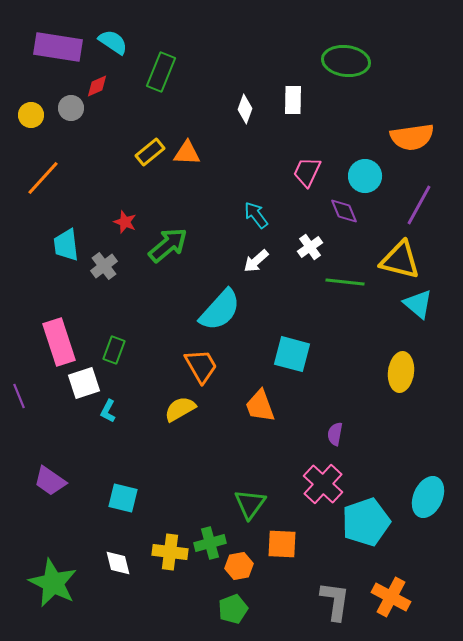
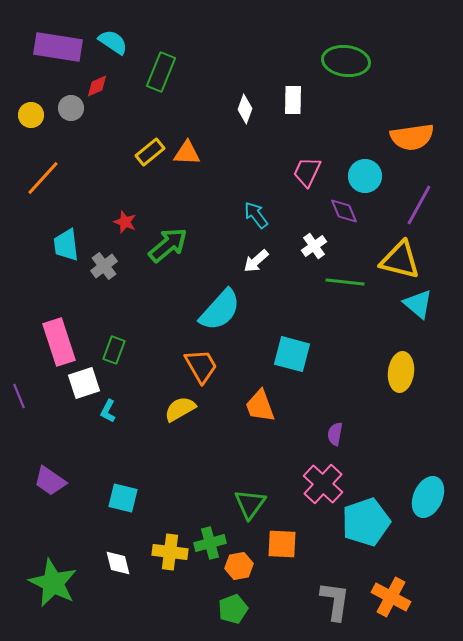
white cross at (310, 247): moved 4 px right, 1 px up
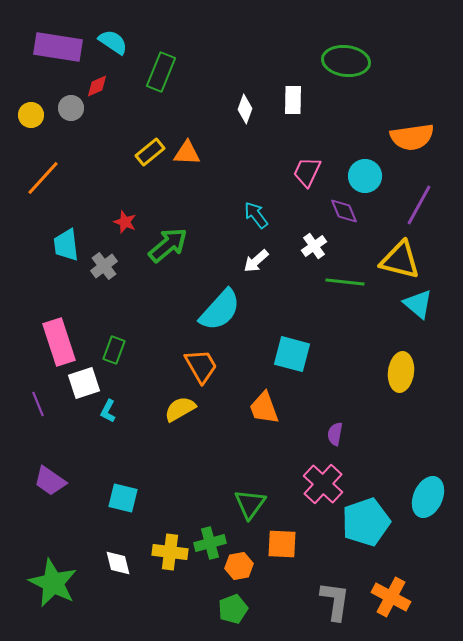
purple line at (19, 396): moved 19 px right, 8 px down
orange trapezoid at (260, 406): moved 4 px right, 2 px down
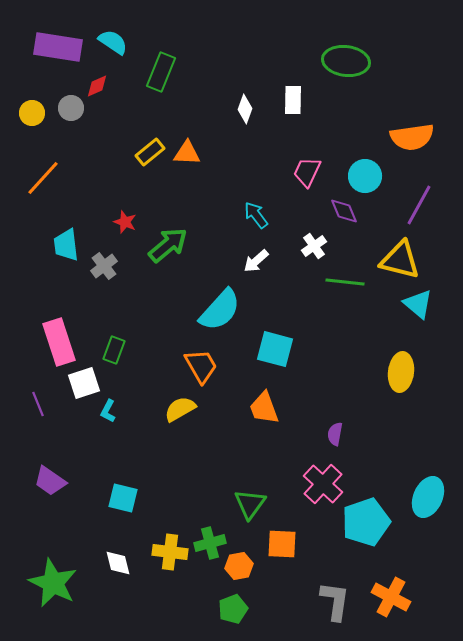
yellow circle at (31, 115): moved 1 px right, 2 px up
cyan square at (292, 354): moved 17 px left, 5 px up
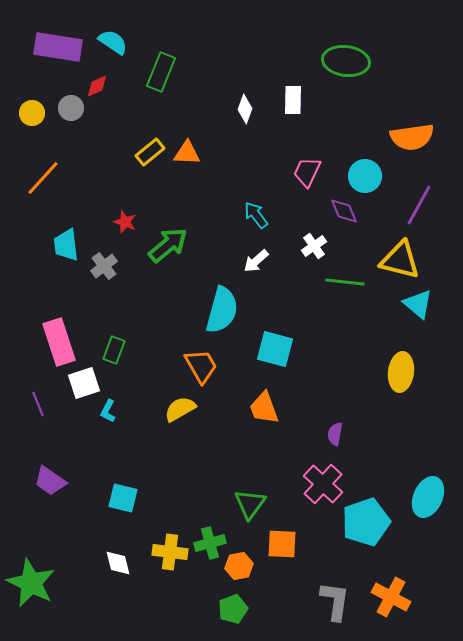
cyan semicircle at (220, 310): moved 2 px right; rotated 27 degrees counterclockwise
green star at (53, 583): moved 22 px left
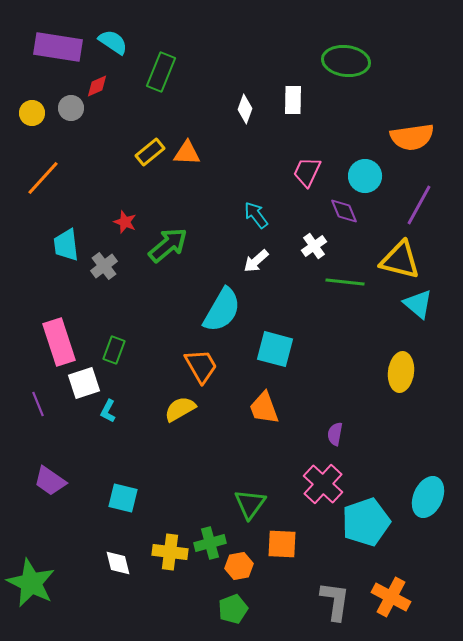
cyan semicircle at (222, 310): rotated 15 degrees clockwise
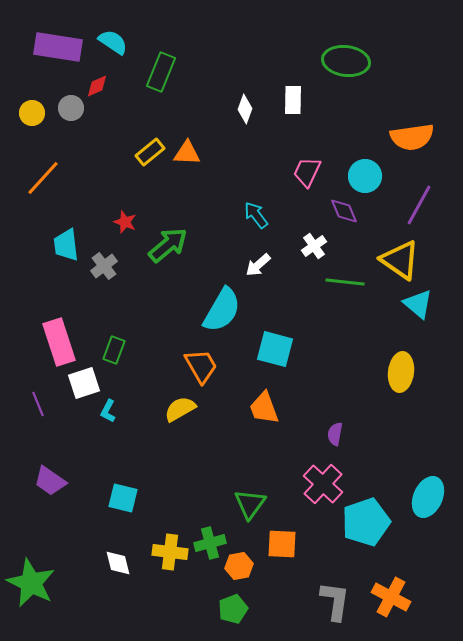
yellow triangle at (400, 260): rotated 21 degrees clockwise
white arrow at (256, 261): moved 2 px right, 4 px down
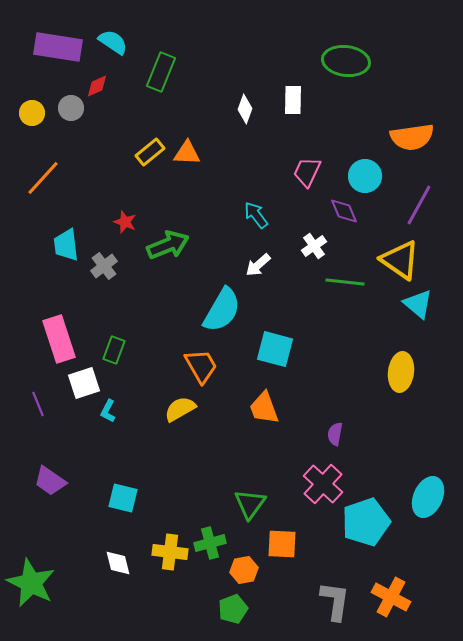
green arrow at (168, 245): rotated 18 degrees clockwise
pink rectangle at (59, 342): moved 3 px up
orange hexagon at (239, 566): moved 5 px right, 4 px down
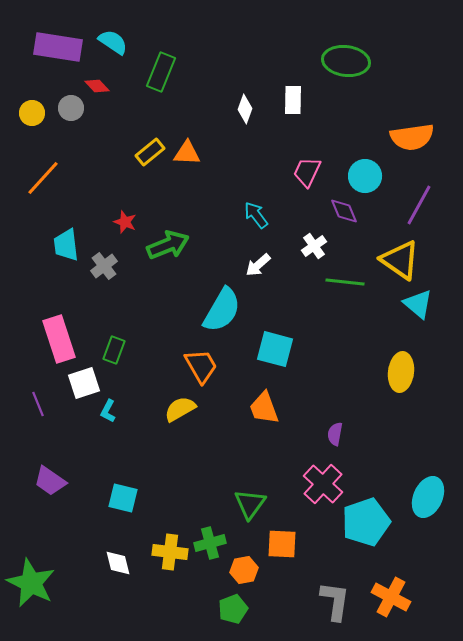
red diamond at (97, 86): rotated 70 degrees clockwise
